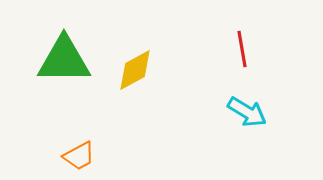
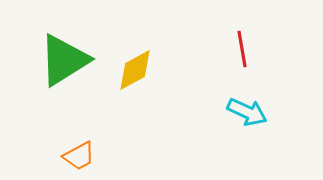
green triangle: rotated 32 degrees counterclockwise
cyan arrow: rotated 6 degrees counterclockwise
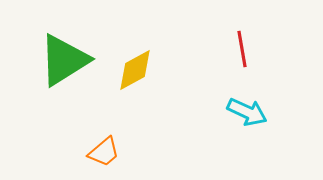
orange trapezoid: moved 25 px right, 4 px up; rotated 12 degrees counterclockwise
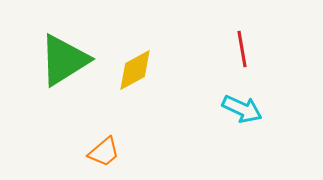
cyan arrow: moved 5 px left, 3 px up
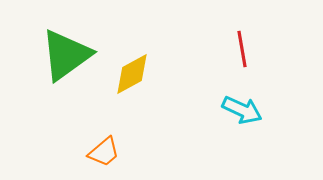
green triangle: moved 2 px right, 5 px up; rotated 4 degrees counterclockwise
yellow diamond: moved 3 px left, 4 px down
cyan arrow: moved 1 px down
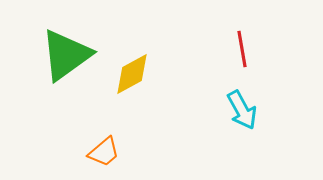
cyan arrow: rotated 36 degrees clockwise
